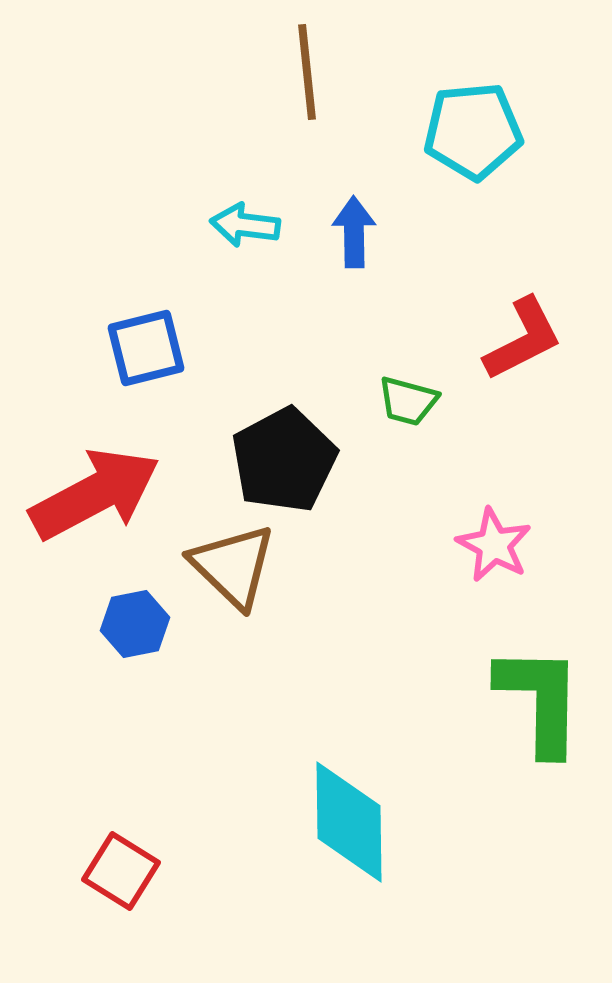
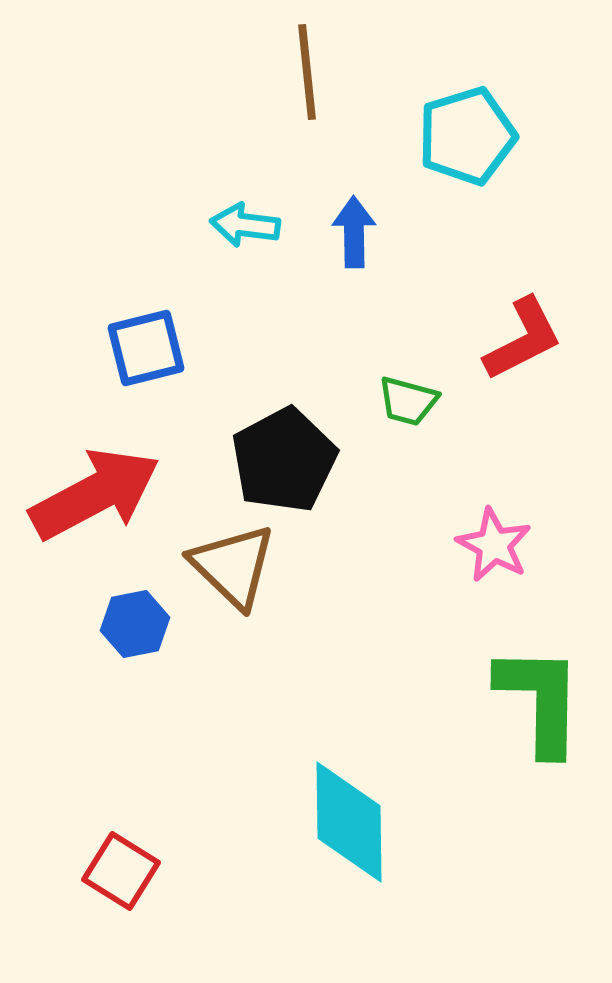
cyan pentagon: moved 6 px left, 5 px down; rotated 12 degrees counterclockwise
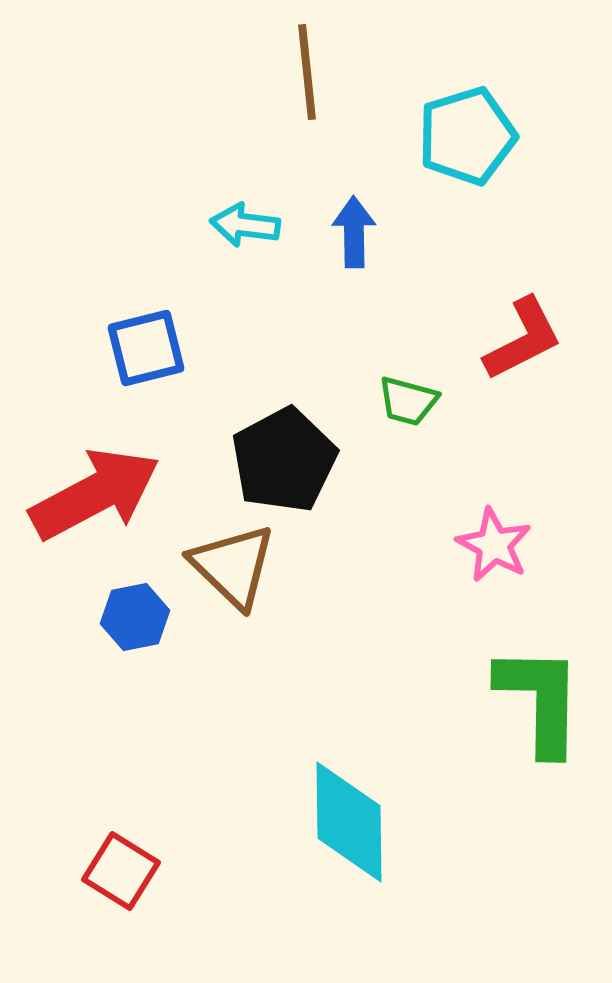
blue hexagon: moved 7 px up
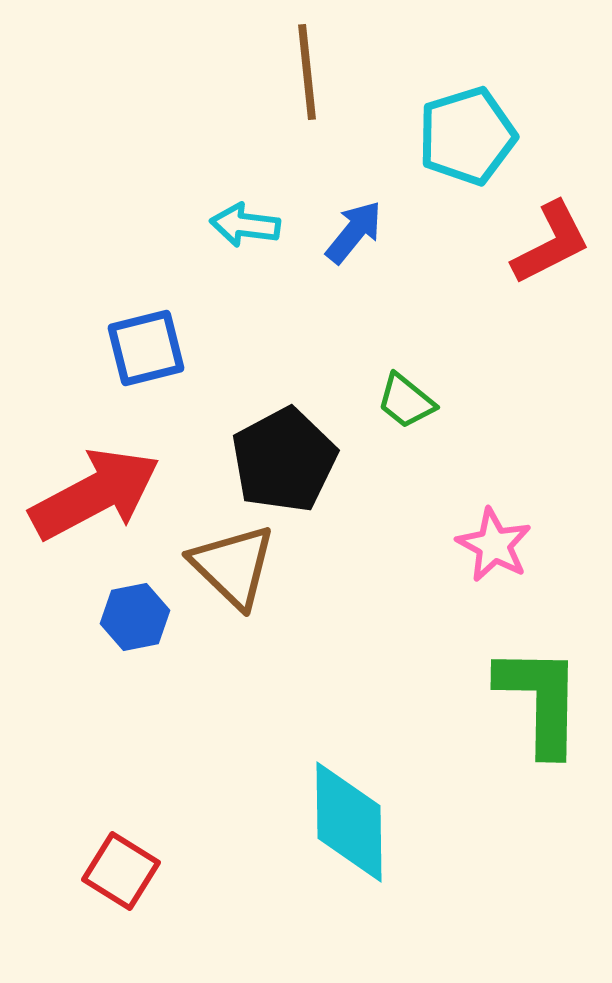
blue arrow: rotated 40 degrees clockwise
red L-shape: moved 28 px right, 96 px up
green trapezoid: moved 2 px left; rotated 24 degrees clockwise
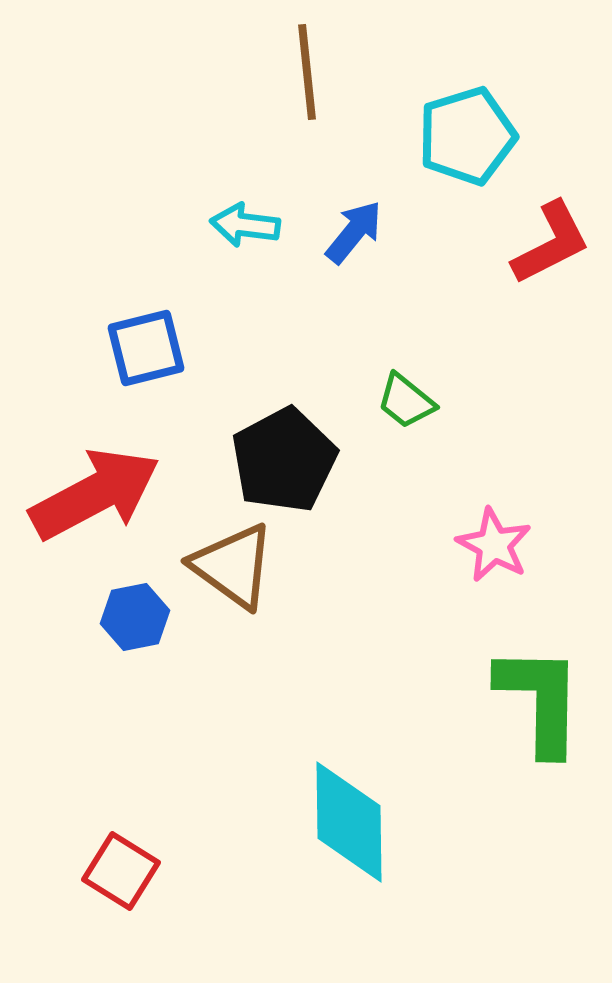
brown triangle: rotated 8 degrees counterclockwise
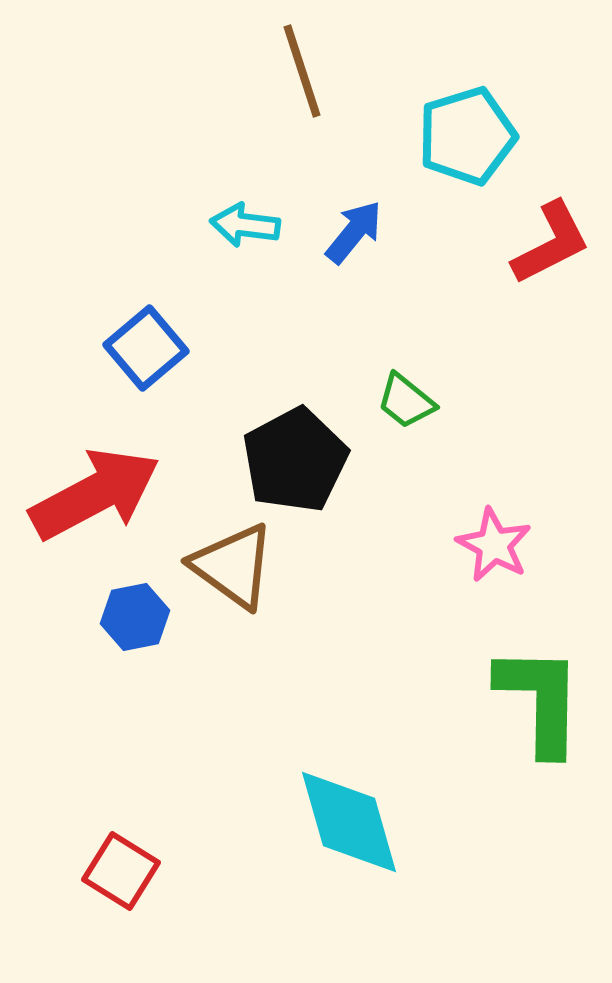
brown line: moved 5 px left, 1 px up; rotated 12 degrees counterclockwise
blue square: rotated 26 degrees counterclockwise
black pentagon: moved 11 px right
cyan diamond: rotated 15 degrees counterclockwise
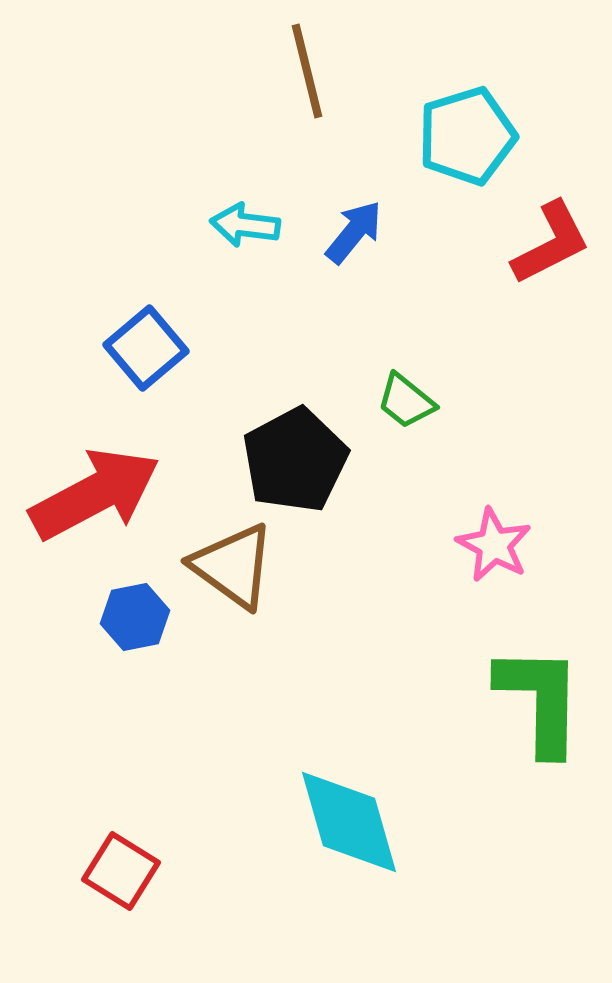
brown line: moved 5 px right; rotated 4 degrees clockwise
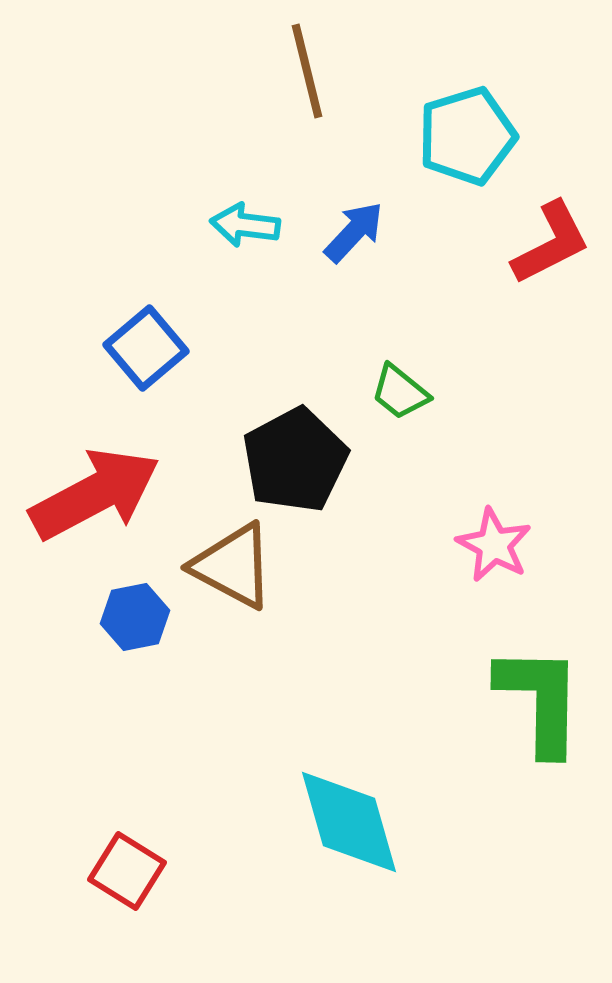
blue arrow: rotated 4 degrees clockwise
green trapezoid: moved 6 px left, 9 px up
brown triangle: rotated 8 degrees counterclockwise
red square: moved 6 px right
